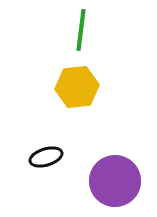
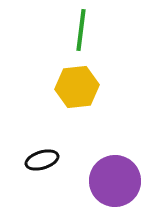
black ellipse: moved 4 px left, 3 px down
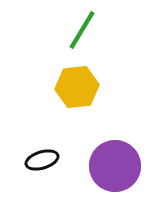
green line: moved 1 px right; rotated 24 degrees clockwise
purple circle: moved 15 px up
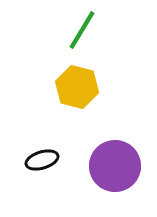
yellow hexagon: rotated 21 degrees clockwise
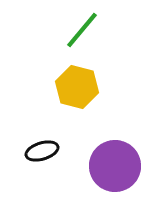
green line: rotated 9 degrees clockwise
black ellipse: moved 9 px up
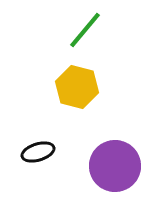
green line: moved 3 px right
black ellipse: moved 4 px left, 1 px down
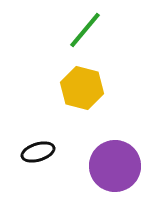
yellow hexagon: moved 5 px right, 1 px down
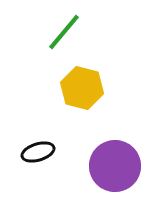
green line: moved 21 px left, 2 px down
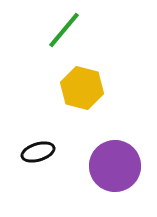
green line: moved 2 px up
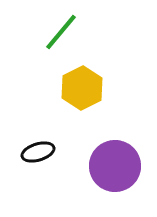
green line: moved 3 px left, 2 px down
yellow hexagon: rotated 18 degrees clockwise
